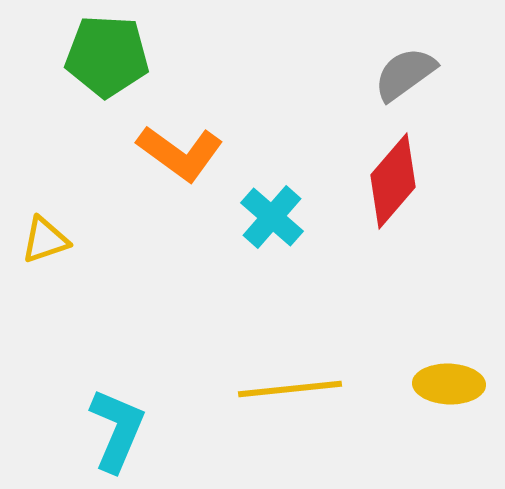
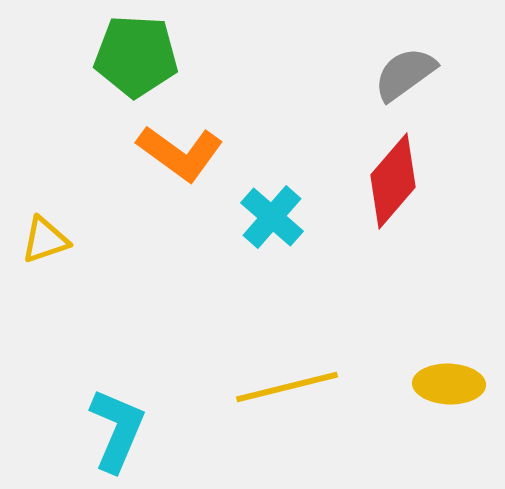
green pentagon: moved 29 px right
yellow line: moved 3 px left, 2 px up; rotated 8 degrees counterclockwise
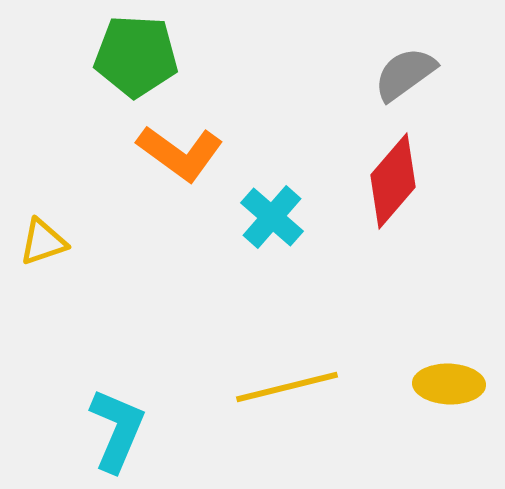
yellow triangle: moved 2 px left, 2 px down
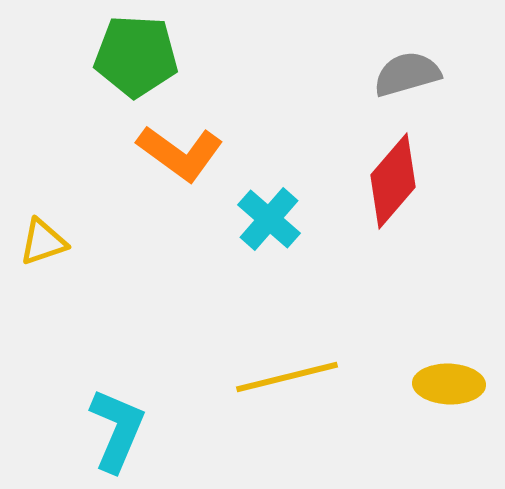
gray semicircle: moved 2 px right; rotated 20 degrees clockwise
cyan cross: moved 3 px left, 2 px down
yellow line: moved 10 px up
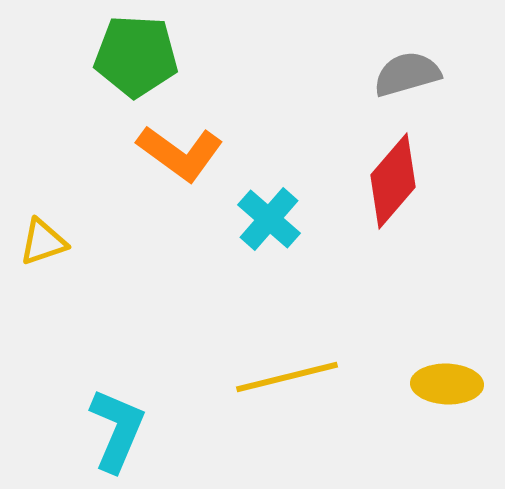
yellow ellipse: moved 2 px left
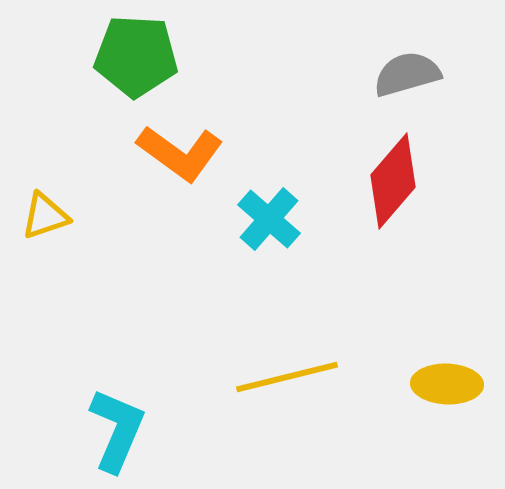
yellow triangle: moved 2 px right, 26 px up
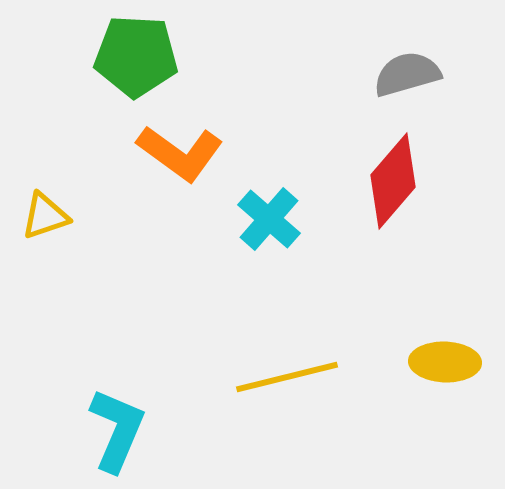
yellow ellipse: moved 2 px left, 22 px up
